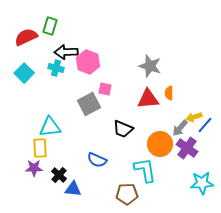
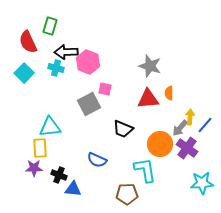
red semicircle: moved 2 px right, 5 px down; rotated 90 degrees counterclockwise
yellow arrow: moved 4 px left; rotated 112 degrees clockwise
black cross: rotated 21 degrees counterclockwise
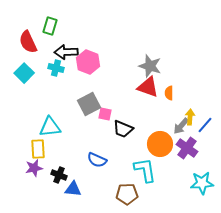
pink square: moved 25 px down
red triangle: moved 12 px up; rotated 25 degrees clockwise
gray arrow: moved 1 px right, 2 px up
yellow rectangle: moved 2 px left, 1 px down
purple star: rotated 12 degrees counterclockwise
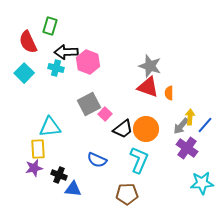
pink square: rotated 32 degrees clockwise
black trapezoid: rotated 60 degrees counterclockwise
orange circle: moved 14 px left, 15 px up
cyan L-shape: moved 6 px left, 10 px up; rotated 32 degrees clockwise
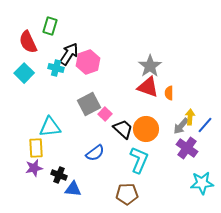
black arrow: moved 3 px right, 2 px down; rotated 125 degrees clockwise
pink hexagon: rotated 20 degrees clockwise
gray star: rotated 20 degrees clockwise
black trapezoid: rotated 100 degrees counterclockwise
yellow rectangle: moved 2 px left, 1 px up
blue semicircle: moved 2 px left, 7 px up; rotated 60 degrees counterclockwise
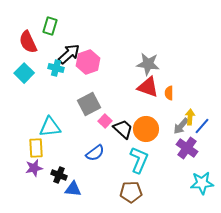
black arrow: rotated 15 degrees clockwise
gray star: moved 2 px left, 2 px up; rotated 30 degrees counterclockwise
pink square: moved 7 px down
blue line: moved 3 px left, 1 px down
brown pentagon: moved 4 px right, 2 px up
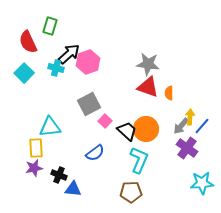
black trapezoid: moved 4 px right, 2 px down
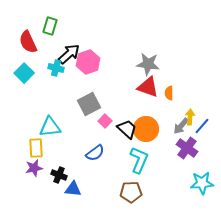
black trapezoid: moved 2 px up
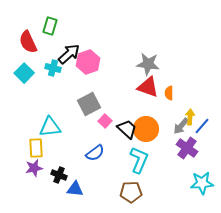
cyan cross: moved 3 px left
blue triangle: moved 2 px right
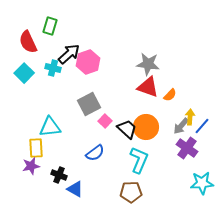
orange semicircle: moved 1 px right, 2 px down; rotated 136 degrees counterclockwise
orange circle: moved 2 px up
purple star: moved 3 px left, 2 px up
blue triangle: rotated 24 degrees clockwise
